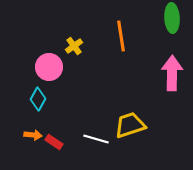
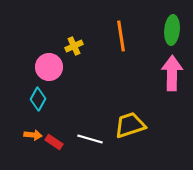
green ellipse: moved 12 px down; rotated 8 degrees clockwise
yellow cross: rotated 12 degrees clockwise
white line: moved 6 px left
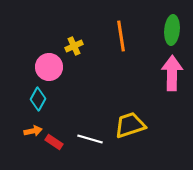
orange arrow: moved 4 px up; rotated 18 degrees counterclockwise
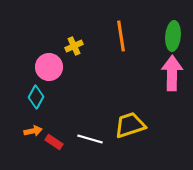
green ellipse: moved 1 px right, 6 px down
cyan diamond: moved 2 px left, 2 px up
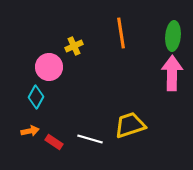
orange line: moved 3 px up
orange arrow: moved 3 px left
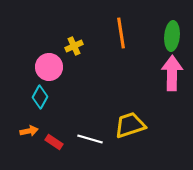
green ellipse: moved 1 px left
cyan diamond: moved 4 px right
orange arrow: moved 1 px left
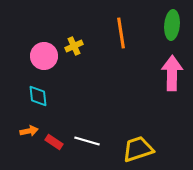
green ellipse: moved 11 px up
pink circle: moved 5 px left, 11 px up
cyan diamond: moved 2 px left, 1 px up; rotated 35 degrees counterclockwise
yellow trapezoid: moved 8 px right, 24 px down
white line: moved 3 px left, 2 px down
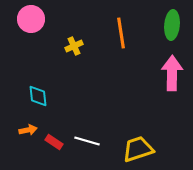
pink circle: moved 13 px left, 37 px up
orange arrow: moved 1 px left, 1 px up
